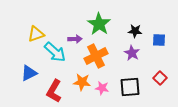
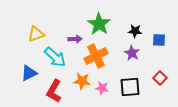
cyan arrow: moved 5 px down
orange star: moved 1 px up
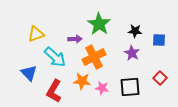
orange cross: moved 2 px left, 1 px down
blue triangle: rotated 48 degrees counterclockwise
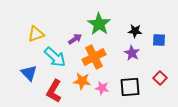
purple arrow: rotated 32 degrees counterclockwise
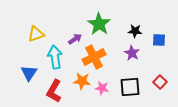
cyan arrow: rotated 140 degrees counterclockwise
blue triangle: rotated 18 degrees clockwise
red square: moved 4 px down
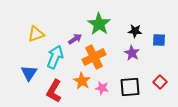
cyan arrow: rotated 30 degrees clockwise
orange star: rotated 24 degrees clockwise
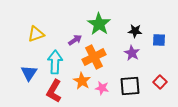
purple arrow: moved 1 px down
cyan arrow: moved 5 px down; rotated 20 degrees counterclockwise
black square: moved 1 px up
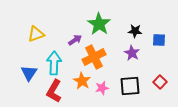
cyan arrow: moved 1 px left, 1 px down
pink star: rotated 24 degrees counterclockwise
